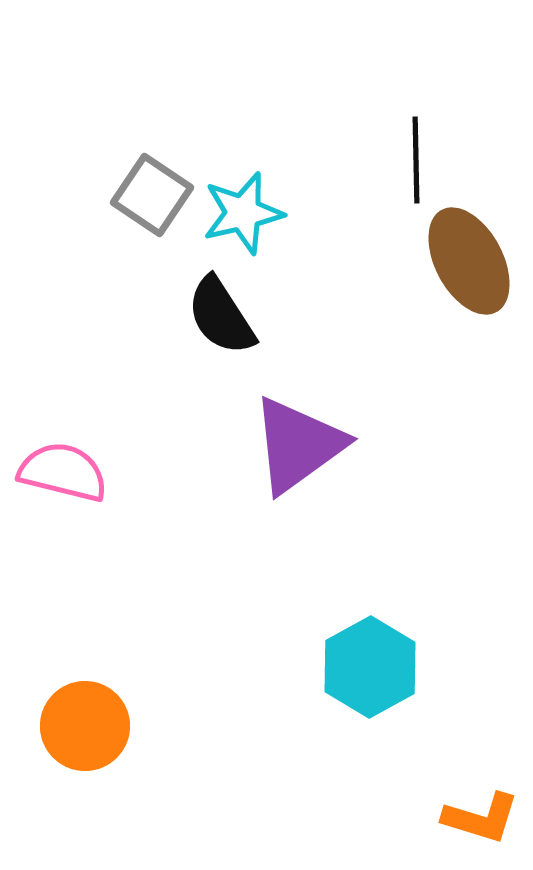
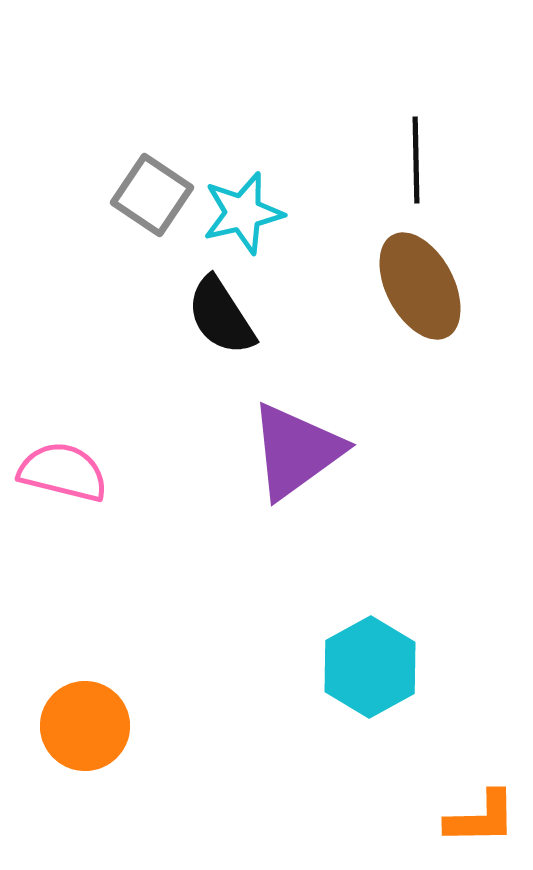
brown ellipse: moved 49 px left, 25 px down
purple triangle: moved 2 px left, 6 px down
orange L-shape: rotated 18 degrees counterclockwise
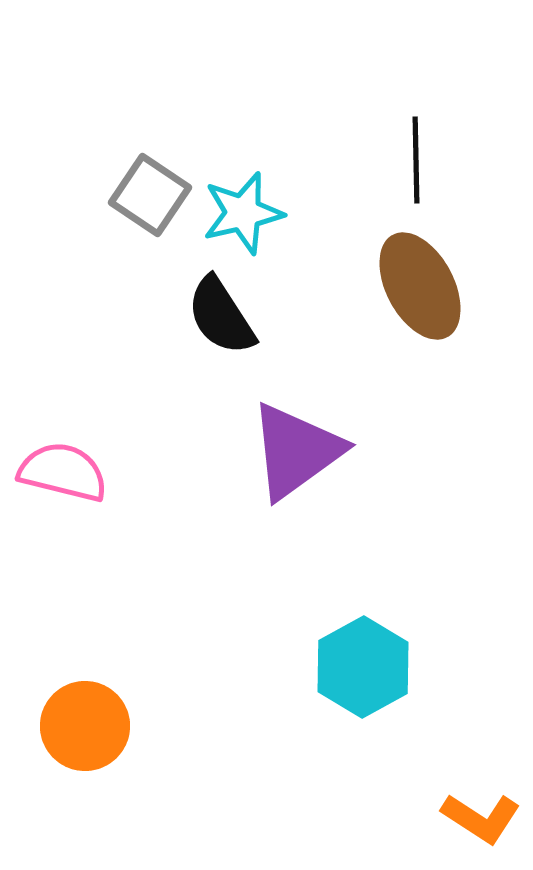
gray square: moved 2 px left
cyan hexagon: moved 7 px left
orange L-shape: rotated 34 degrees clockwise
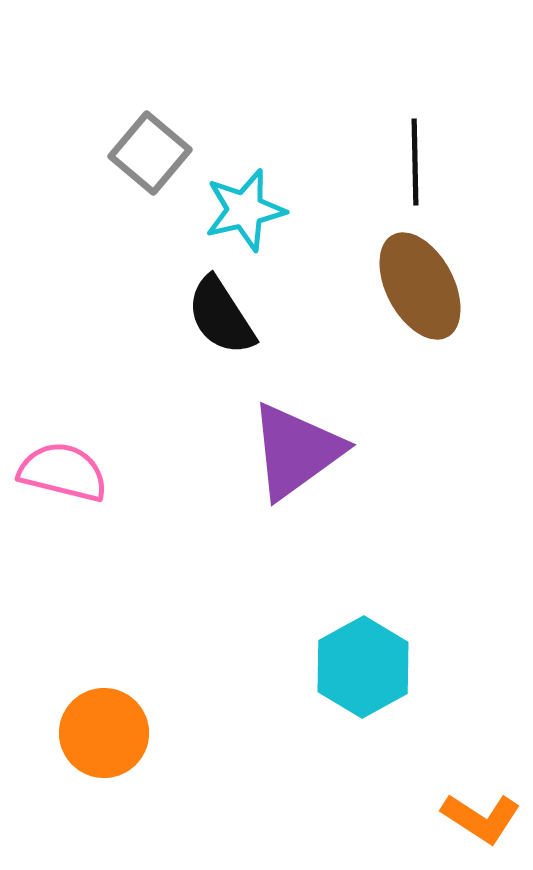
black line: moved 1 px left, 2 px down
gray square: moved 42 px up; rotated 6 degrees clockwise
cyan star: moved 2 px right, 3 px up
orange circle: moved 19 px right, 7 px down
